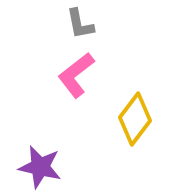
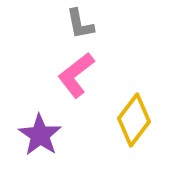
yellow diamond: moved 1 px left, 1 px down
purple star: moved 32 px up; rotated 21 degrees clockwise
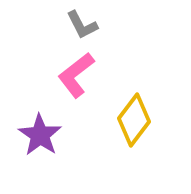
gray L-shape: moved 2 px right, 1 px down; rotated 16 degrees counterclockwise
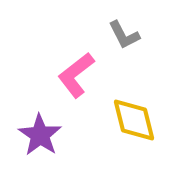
gray L-shape: moved 42 px right, 10 px down
yellow diamond: rotated 51 degrees counterclockwise
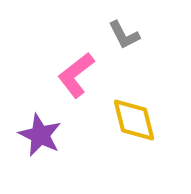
purple star: rotated 9 degrees counterclockwise
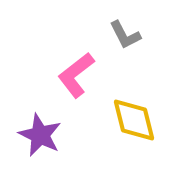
gray L-shape: moved 1 px right
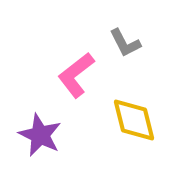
gray L-shape: moved 8 px down
